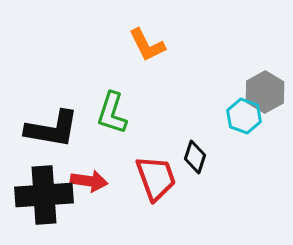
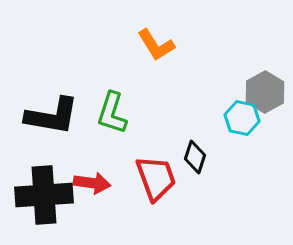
orange L-shape: moved 9 px right; rotated 6 degrees counterclockwise
cyan hexagon: moved 2 px left, 2 px down; rotated 8 degrees counterclockwise
black L-shape: moved 13 px up
red arrow: moved 3 px right, 2 px down
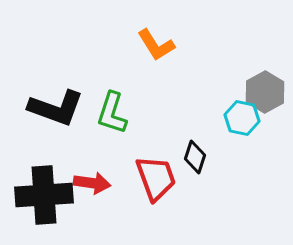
black L-shape: moved 4 px right, 8 px up; rotated 10 degrees clockwise
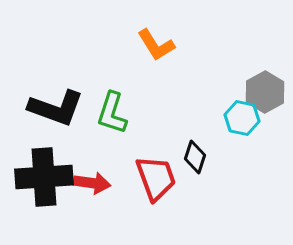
black cross: moved 18 px up
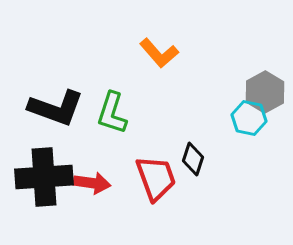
orange L-shape: moved 3 px right, 8 px down; rotated 9 degrees counterclockwise
cyan hexagon: moved 7 px right
black diamond: moved 2 px left, 2 px down
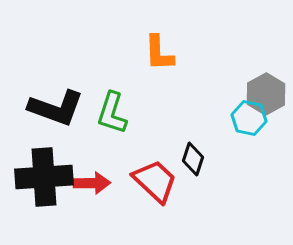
orange L-shape: rotated 39 degrees clockwise
gray hexagon: moved 1 px right, 2 px down
red trapezoid: moved 1 px left, 3 px down; rotated 27 degrees counterclockwise
red arrow: rotated 9 degrees counterclockwise
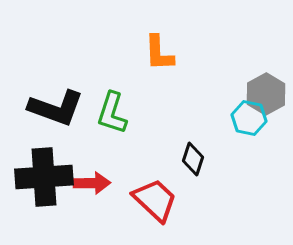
red trapezoid: moved 19 px down
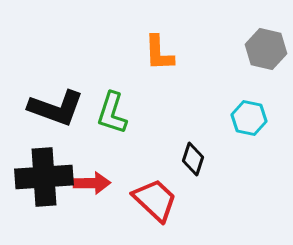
gray hexagon: moved 45 px up; rotated 18 degrees counterclockwise
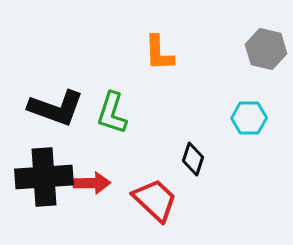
cyan hexagon: rotated 12 degrees counterclockwise
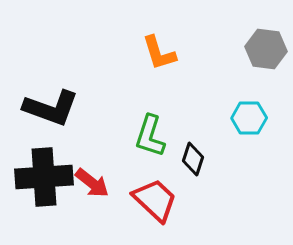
gray hexagon: rotated 6 degrees counterclockwise
orange L-shape: rotated 15 degrees counterclockwise
black L-shape: moved 5 px left
green L-shape: moved 38 px right, 23 px down
red arrow: rotated 39 degrees clockwise
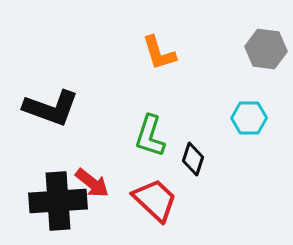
black cross: moved 14 px right, 24 px down
